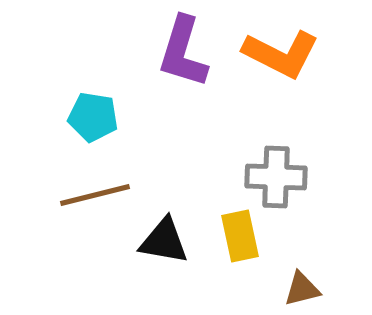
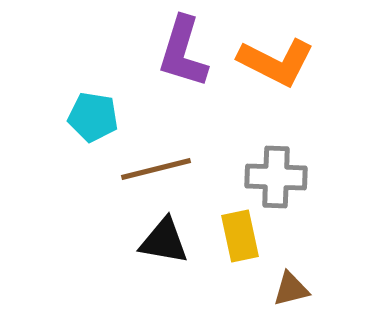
orange L-shape: moved 5 px left, 8 px down
brown line: moved 61 px right, 26 px up
brown triangle: moved 11 px left
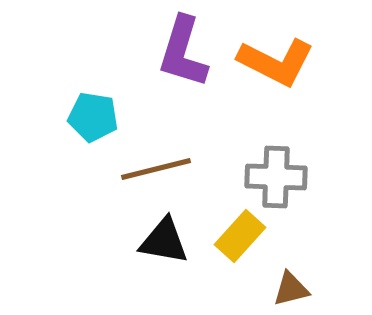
yellow rectangle: rotated 54 degrees clockwise
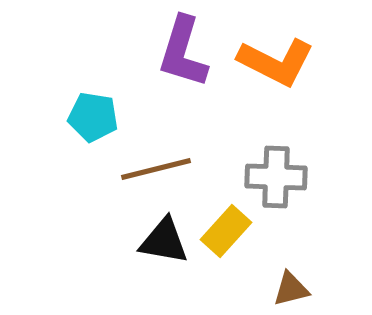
yellow rectangle: moved 14 px left, 5 px up
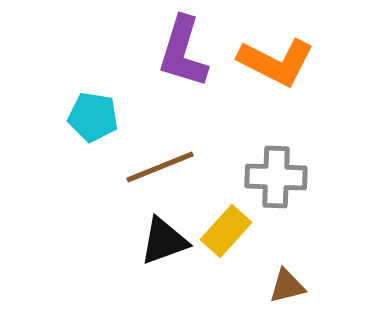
brown line: moved 4 px right, 2 px up; rotated 8 degrees counterclockwise
black triangle: rotated 30 degrees counterclockwise
brown triangle: moved 4 px left, 3 px up
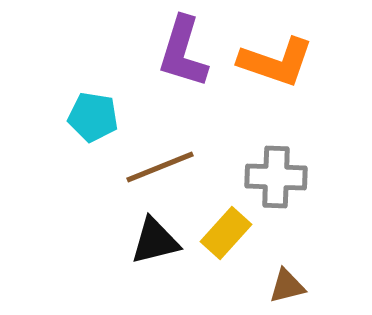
orange L-shape: rotated 8 degrees counterclockwise
yellow rectangle: moved 2 px down
black triangle: moved 9 px left; rotated 6 degrees clockwise
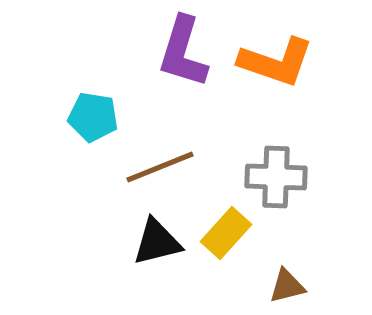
black triangle: moved 2 px right, 1 px down
